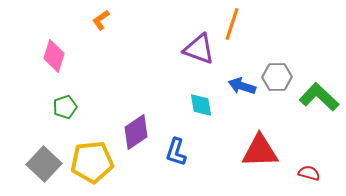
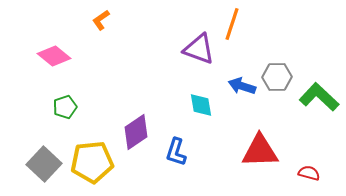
pink diamond: rotated 68 degrees counterclockwise
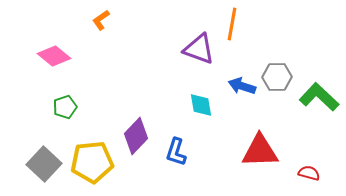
orange line: rotated 8 degrees counterclockwise
purple diamond: moved 4 px down; rotated 12 degrees counterclockwise
